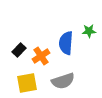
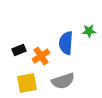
black rectangle: rotated 24 degrees clockwise
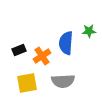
orange cross: moved 1 px right
gray semicircle: rotated 15 degrees clockwise
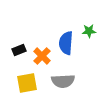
orange cross: rotated 12 degrees counterclockwise
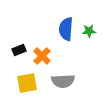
blue semicircle: moved 14 px up
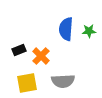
orange cross: moved 1 px left
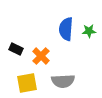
black rectangle: moved 3 px left, 1 px up; rotated 48 degrees clockwise
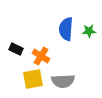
orange cross: rotated 12 degrees counterclockwise
yellow square: moved 6 px right, 4 px up
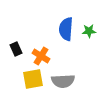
black rectangle: rotated 40 degrees clockwise
